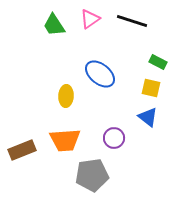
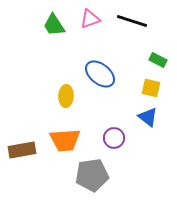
pink triangle: rotated 15 degrees clockwise
green rectangle: moved 2 px up
brown rectangle: rotated 12 degrees clockwise
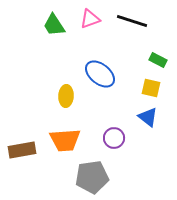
gray pentagon: moved 2 px down
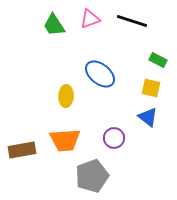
gray pentagon: moved 1 px up; rotated 12 degrees counterclockwise
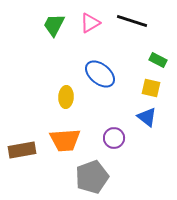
pink triangle: moved 4 px down; rotated 10 degrees counterclockwise
green trapezoid: rotated 60 degrees clockwise
yellow ellipse: moved 1 px down
blue triangle: moved 1 px left
gray pentagon: moved 1 px down
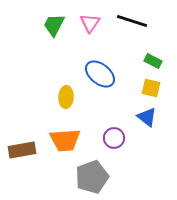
pink triangle: rotated 25 degrees counterclockwise
green rectangle: moved 5 px left, 1 px down
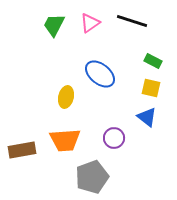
pink triangle: rotated 20 degrees clockwise
yellow ellipse: rotated 10 degrees clockwise
